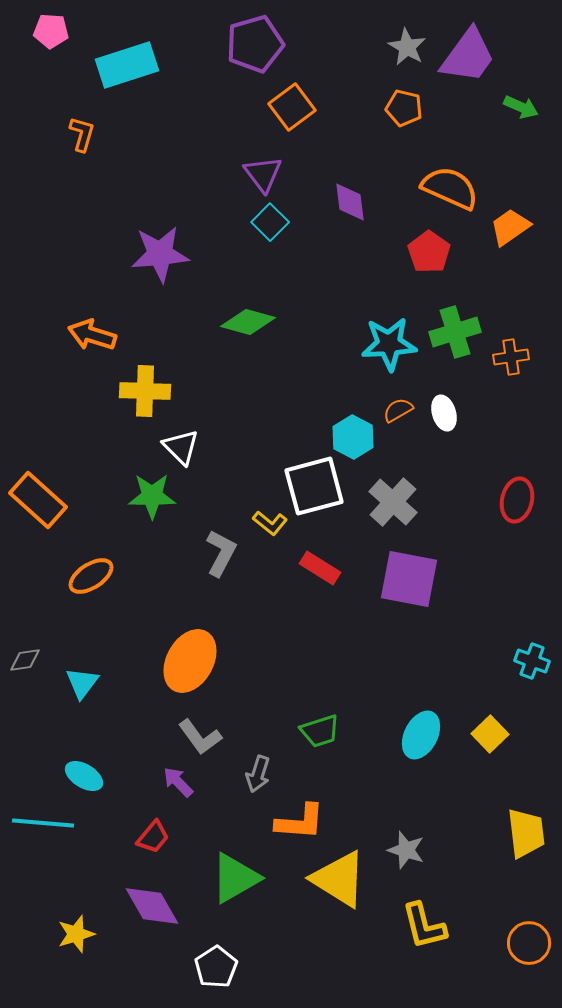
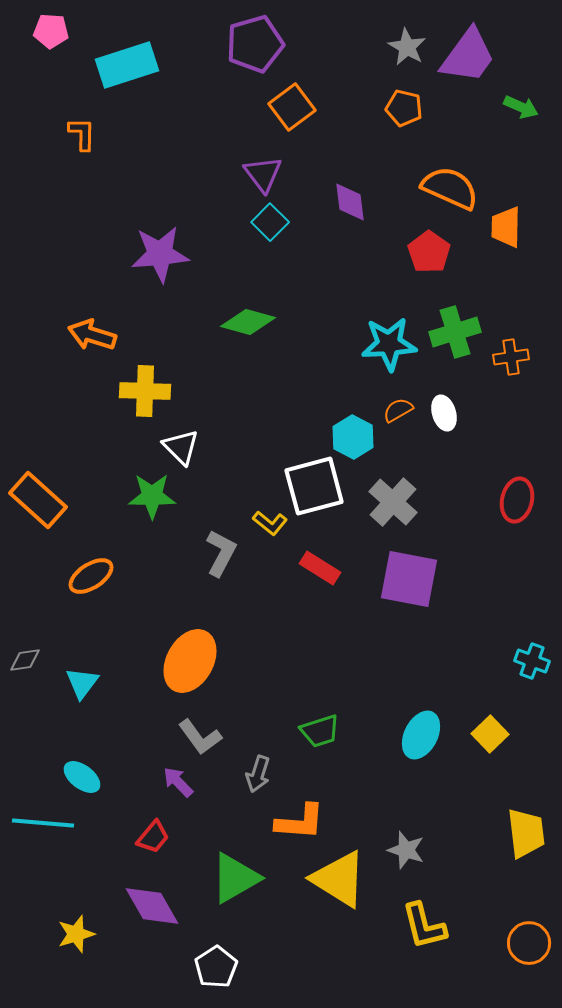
orange L-shape at (82, 134): rotated 15 degrees counterclockwise
orange trapezoid at (510, 227): moved 4 px left; rotated 54 degrees counterclockwise
cyan ellipse at (84, 776): moved 2 px left, 1 px down; rotated 6 degrees clockwise
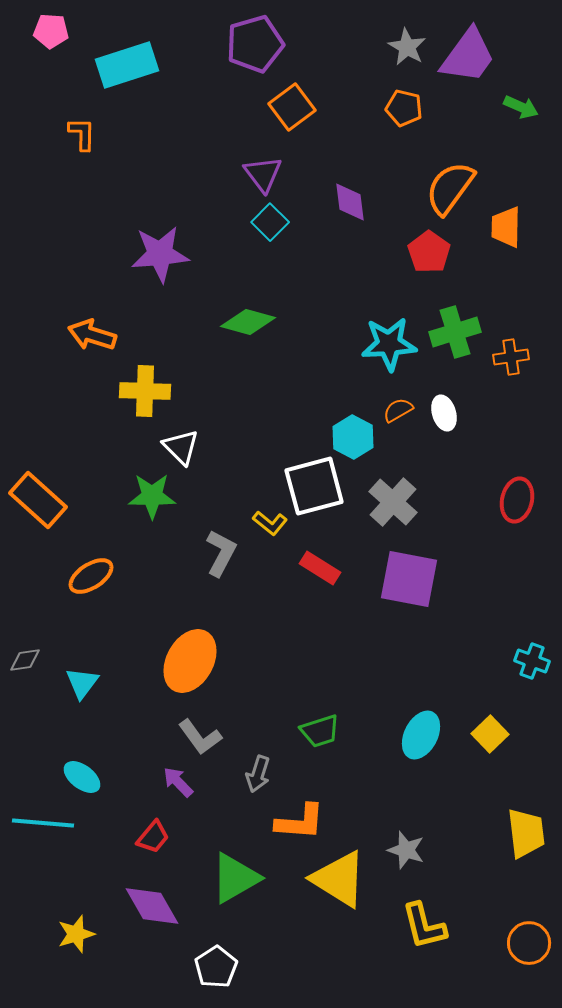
orange semicircle at (450, 188): rotated 78 degrees counterclockwise
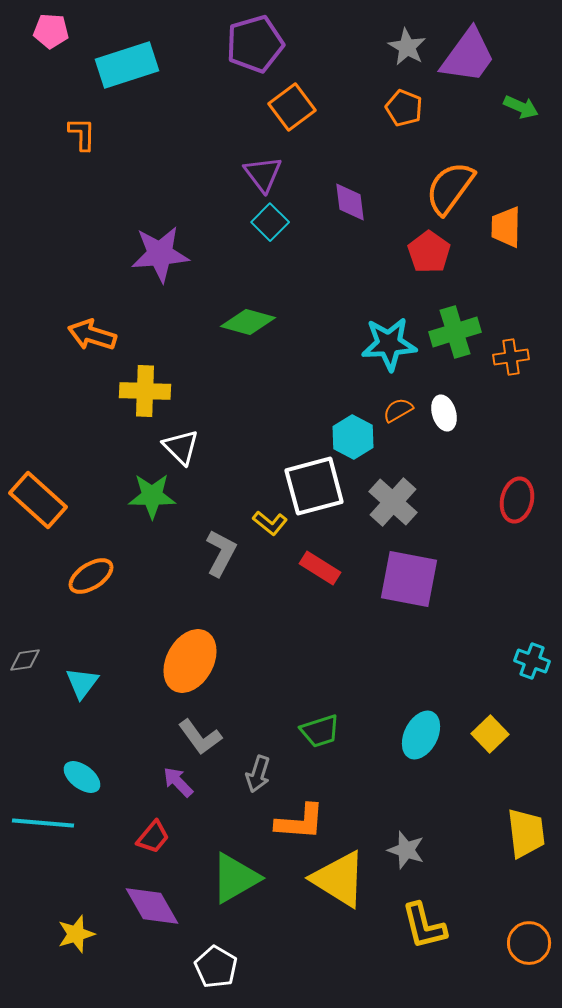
orange pentagon at (404, 108): rotated 9 degrees clockwise
white pentagon at (216, 967): rotated 9 degrees counterclockwise
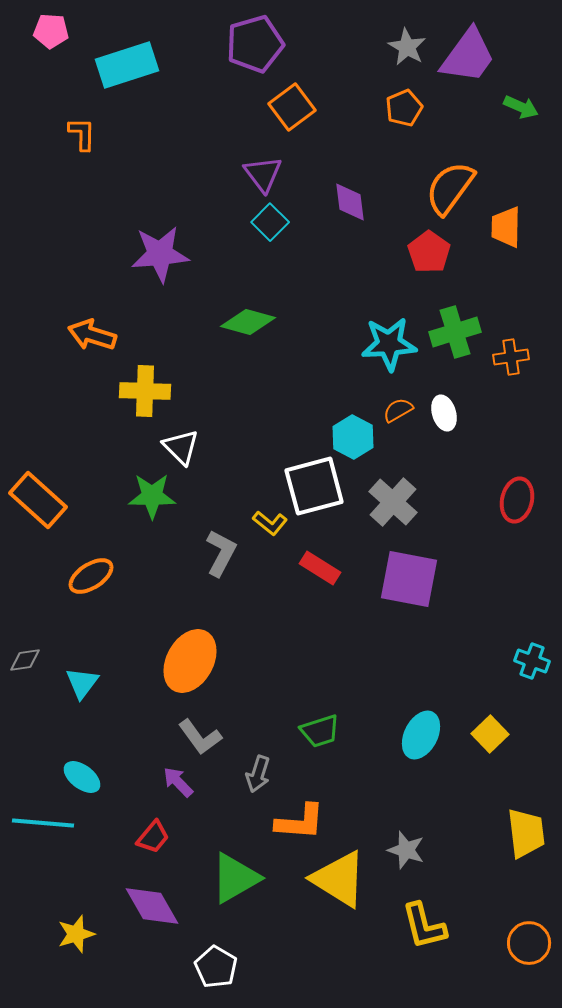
orange pentagon at (404, 108): rotated 27 degrees clockwise
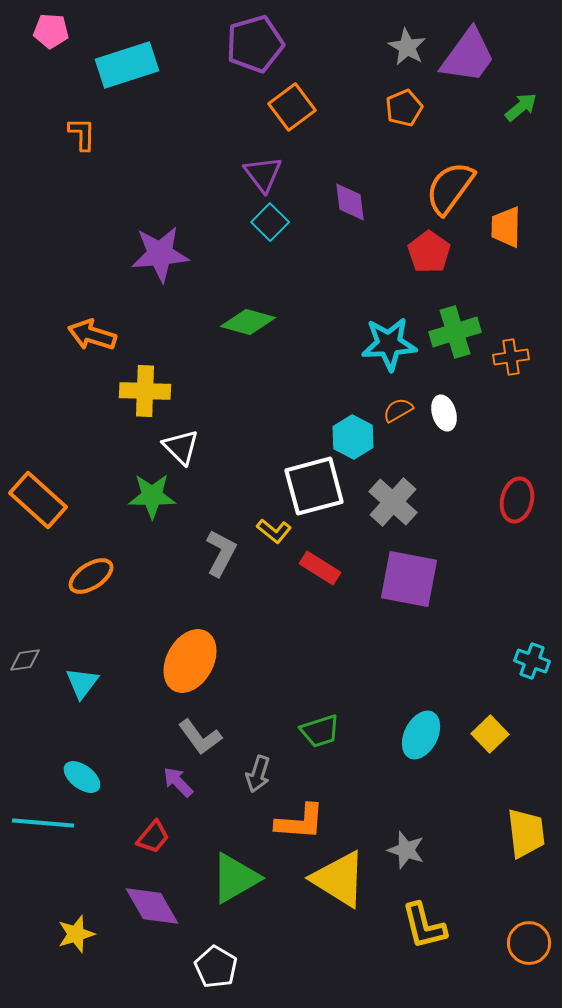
green arrow at (521, 107): rotated 64 degrees counterclockwise
yellow L-shape at (270, 523): moved 4 px right, 8 px down
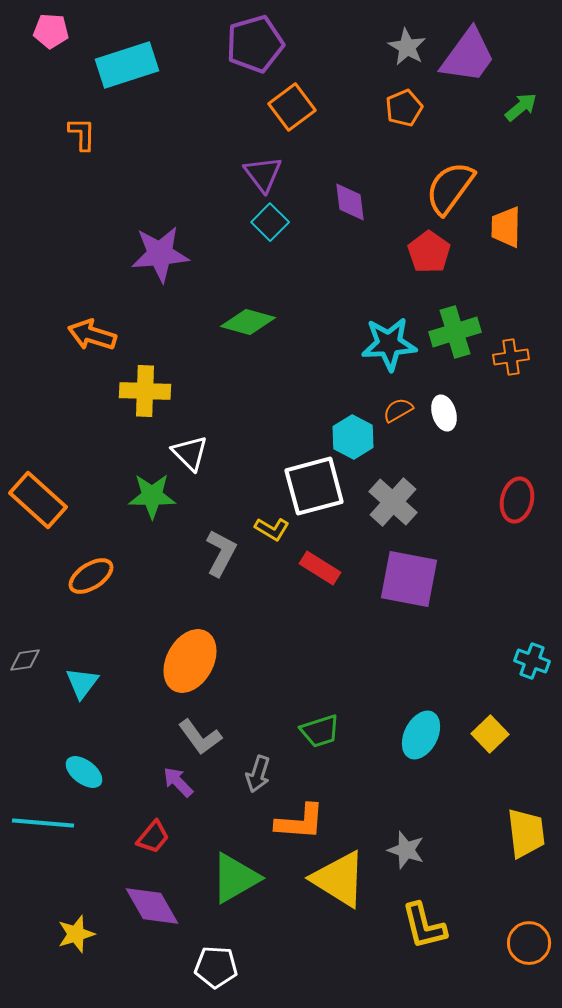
white triangle at (181, 447): moved 9 px right, 6 px down
yellow L-shape at (274, 531): moved 2 px left, 2 px up; rotated 8 degrees counterclockwise
cyan ellipse at (82, 777): moved 2 px right, 5 px up
white pentagon at (216, 967): rotated 27 degrees counterclockwise
